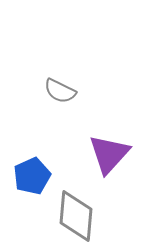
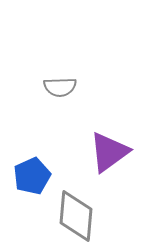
gray semicircle: moved 4 px up; rotated 28 degrees counterclockwise
purple triangle: moved 2 px up; rotated 12 degrees clockwise
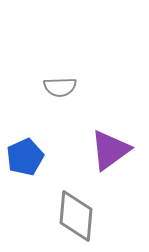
purple triangle: moved 1 px right, 2 px up
blue pentagon: moved 7 px left, 19 px up
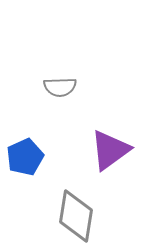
gray diamond: rotated 4 degrees clockwise
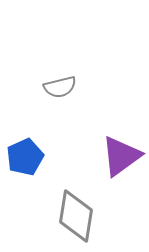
gray semicircle: rotated 12 degrees counterclockwise
purple triangle: moved 11 px right, 6 px down
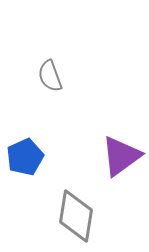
gray semicircle: moved 10 px left, 11 px up; rotated 84 degrees clockwise
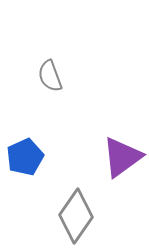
purple triangle: moved 1 px right, 1 px down
gray diamond: rotated 26 degrees clockwise
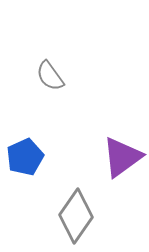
gray semicircle: rotated 16 degrees counterclockwise
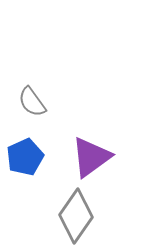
gray semicircle: moved 18 px left, 26 px down
purple triangle: moved 31 px left
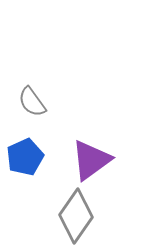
purple triangle: moved 3 px down
